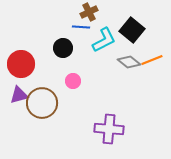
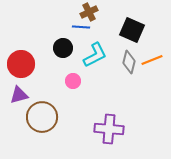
black square: rotated 15 degrees counterclockwise
cyan L-shape: moved 9 px left, 15 px down
gray diamond: rotated 65 degrees clockwise
brown circle: moved 14 px down
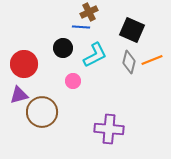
red circle: moved 3 px right
brown circle: moved 5 px up
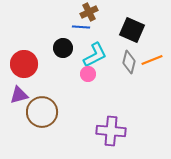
pink circle: moved 15 px right, 7 px up
purple cross: moved 2 px right, 2 px down
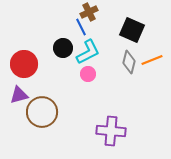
blue line: rotated 60 degrees clockwise
cyan L-shape: moved 7 px left, 3 px up
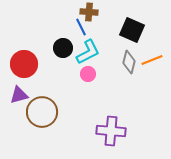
brown cross: rotated 30 degrees clockwise
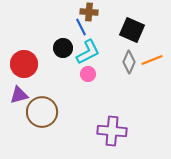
gray diamond: rotated 10 degrees clockwise
purple cross: moved 1 px right
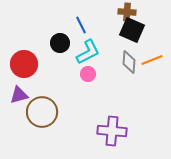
brown cross: moved 38 px right
blue line: moved 2 px up
black circle: moved 3 px left, 5 px up
gray diamond: rotated 20 degrees counterclockwise
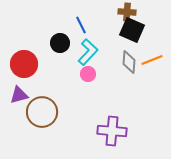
cyan L-shape: rotated 20 degrees counterclockwise
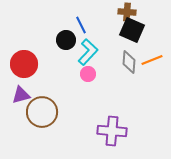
black circle: moved 6 px right, 3 px up
purple triangle: moved 2 px right
